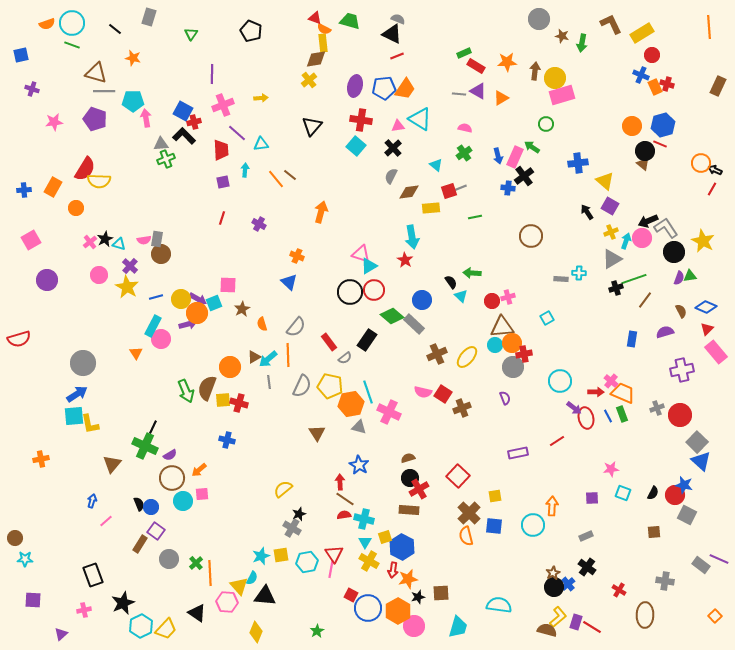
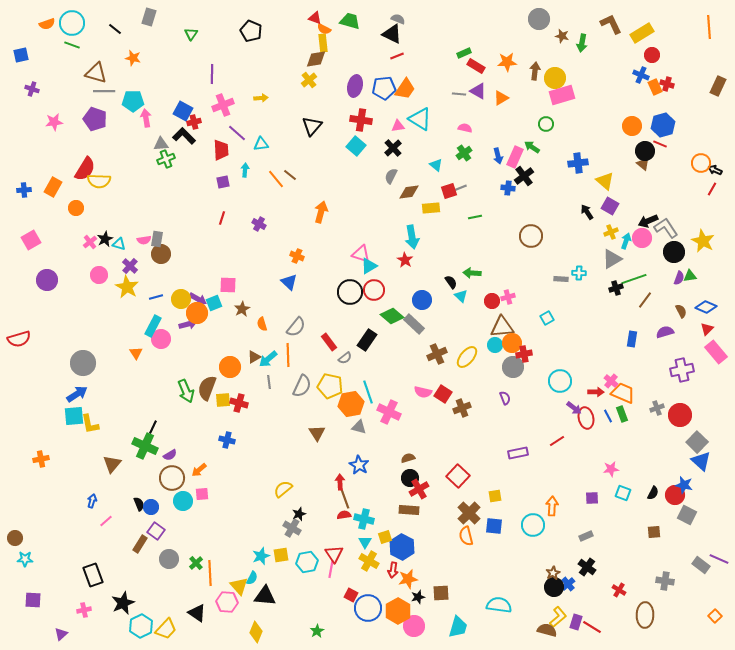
brown line at (345, 499): rotated 36 degrees clockwise
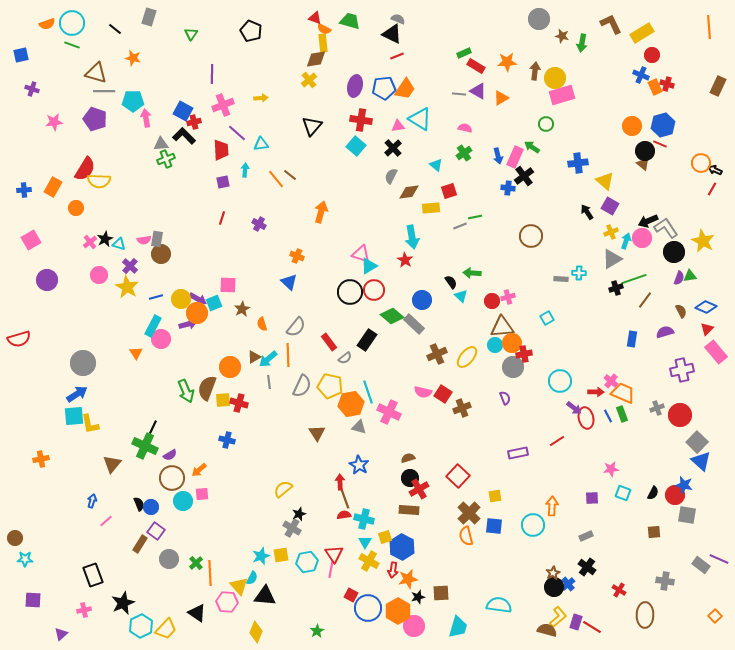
gray line at (460, 188): moved 38 px down
gray square at (687, 515): rotated 18 degrees counterclockwise
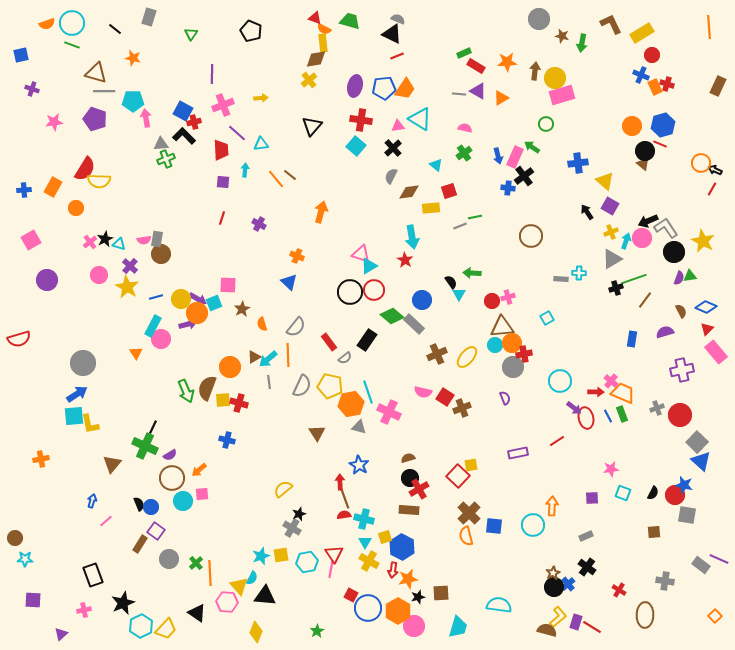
purple square at (223, 182): rotated 16 degrees clockwise
cyan triangle at (461, 296): moved 2 px left, 2 px up; rotated 16 degrees clockwise
red square at (443, 394): moved 2 px right, 3 px down
yellow square at (495, 496): moved 24 px left, 31 px up
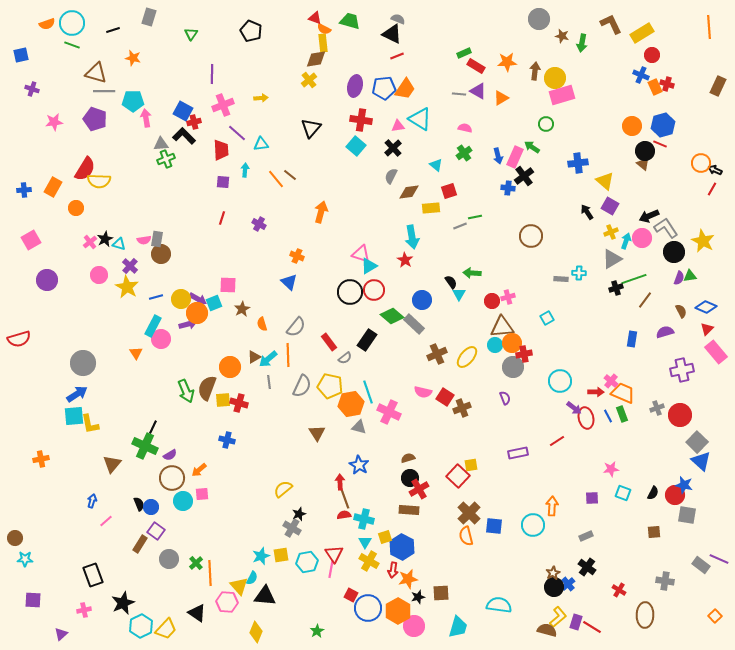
black line at (115, 29): moved 2 px left, 1 px down; rotated 56 degrees counterclockwise
black triangle at (312, 126): moved 1 px left, 2 px down
black arrow at (648, 221): moved 1 px right, 5 px up
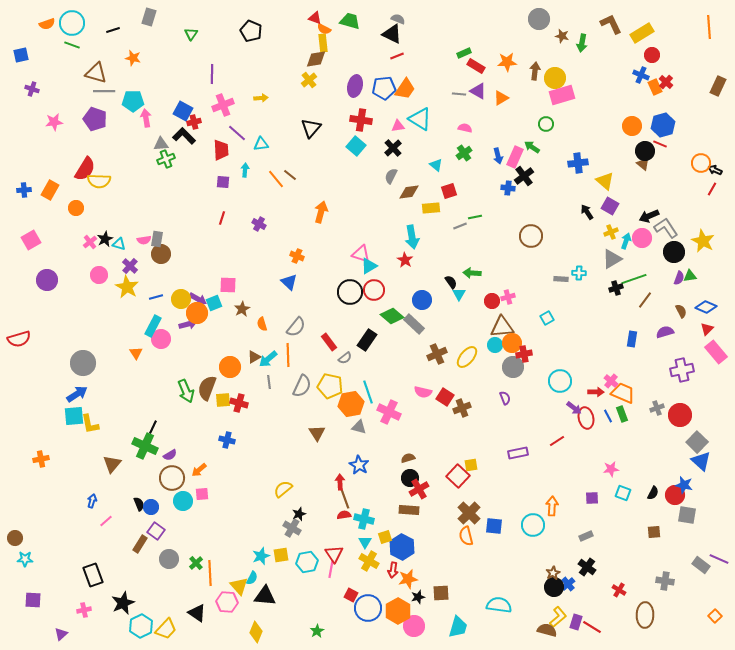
red cross at (667, 84): moved 1 px left, 2 px up; rotated 24 degrees clockwise
orange rectangle at (53, 187): moved 3 px left, 3 px down
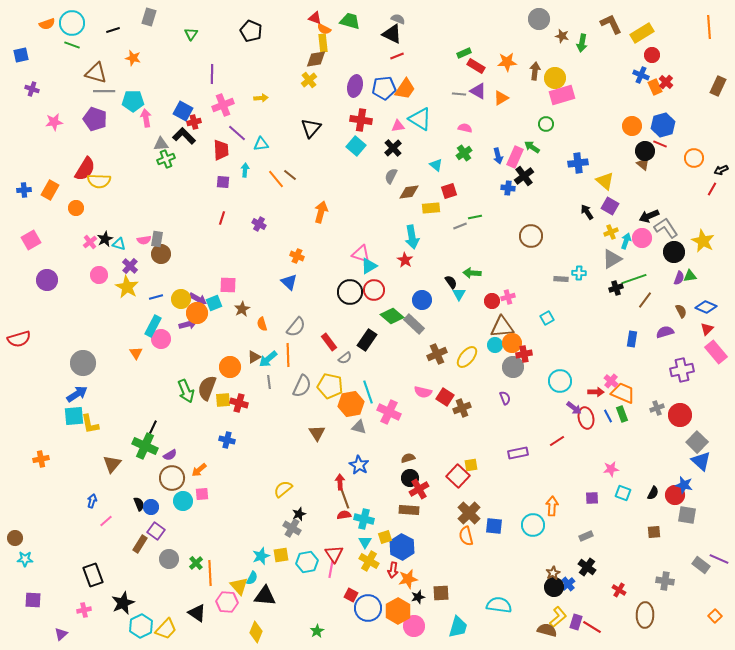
orange circle at (701, 163): moved 7 px left, 5 px up
black arrow at (715, 170): moved 6 px right; rotated 48 degrees counterclockwise
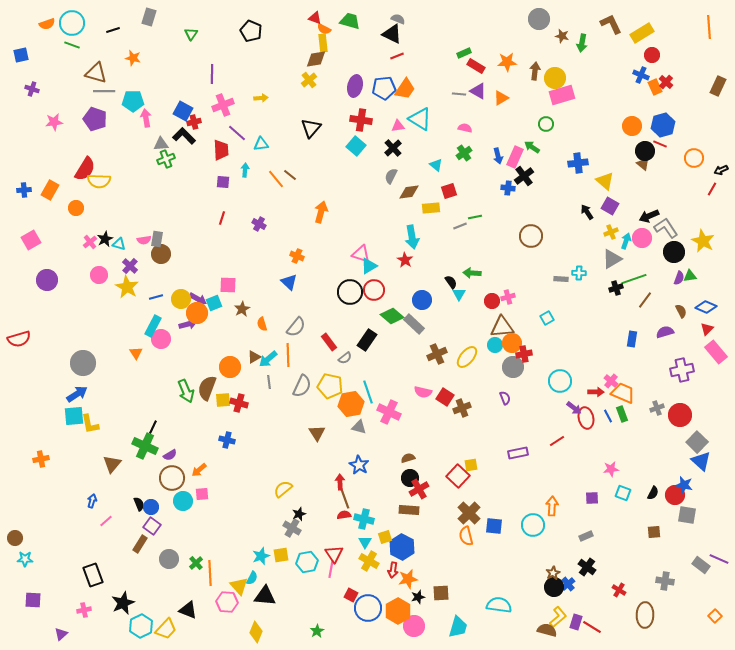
purple square at (156, 531): moved 4 px left, 5 px up
black triangle at (197, 613): moved 9 px left, 3 px up; rotated 12 degrees counterclockwise
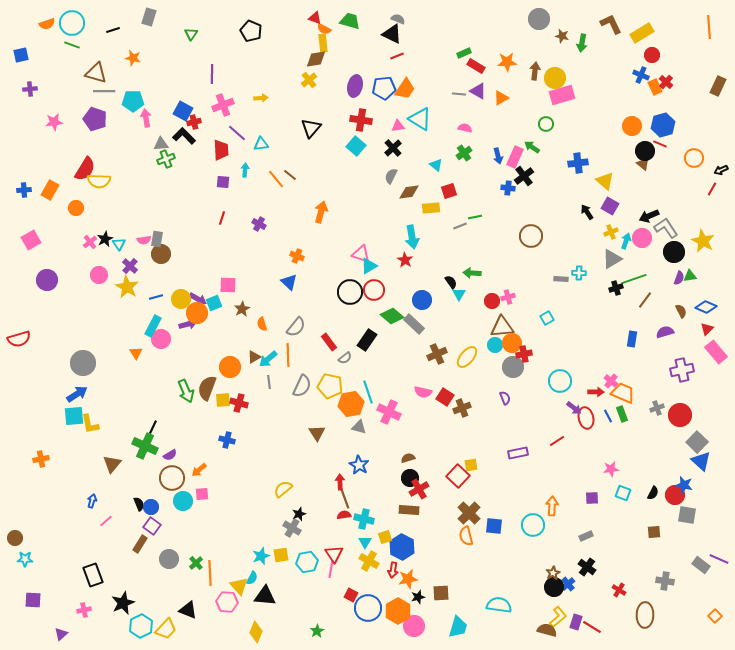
purple cross at (32, 89): moved 2 px left; rotated 24 degrees counterclockwise
cyan triangle at (119, 244): rotated 40 degrees clockwise
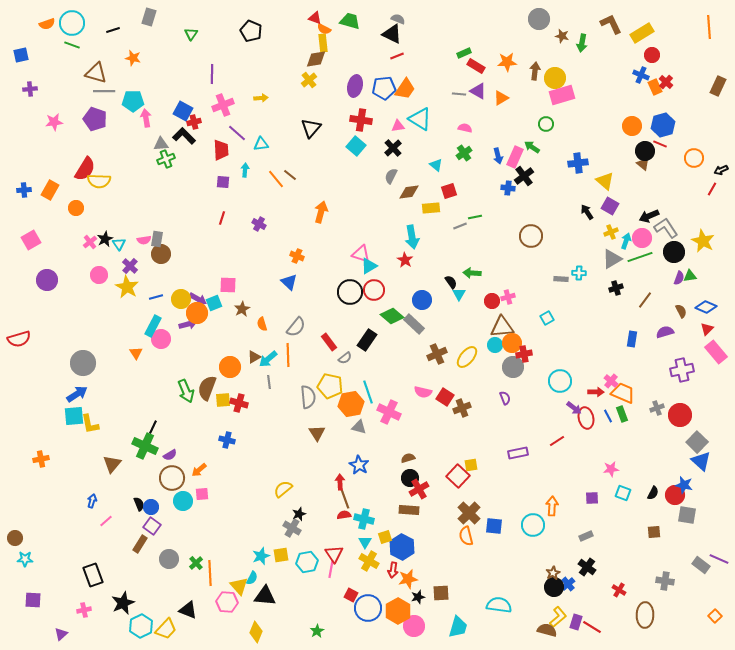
green line at (634, 279): moved 6 px right, 22 px up
gray semicircle at (302, 386): moved 6 px right, 11 px down; rotated 30 degrees counterclockwise
